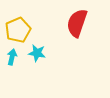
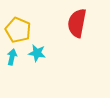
red semicircle: rotated 8 degrees counterclockwise
yellow pentagon: rotated 25 degrees counterclockwise
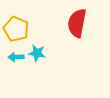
yellow pentagon: moved 2 px left, 1 px up
cyan arrow: moved 4 px right; rotated 105 degrees counterclockwise
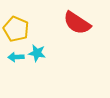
red semicircle: rotated 68 degrees counterclockwise
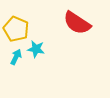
cyan star: moved 1 px left, 4 px up
cyan arrow: rotated 119 degrees clockwise
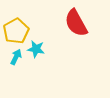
red semicircle: moved 1 px left; rotated 28 degrees clockwise
yellow pentagon: moved 2 px down; rotated 20 degrees clockwise
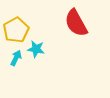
yellow pentagon: moved 1 px up
cyan arrow: moved 1 px down
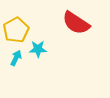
red semicircle: rotated 28 degrees counterclockwise
cyan star: moved 2 px right; rotated 12 degrees counterclockwise
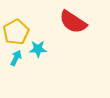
red semicircle: moved 3 px left, 1 px up
yellow pentagon: moved 2 px down
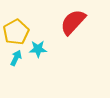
red semicircle: rotated 100 degrees clockwise
